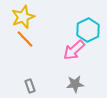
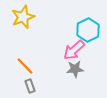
orange line: moved 27 px down
gray star: moved 15 px up
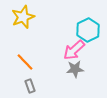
orange line: moved 4 px up
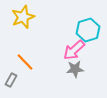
cyan hexagon: rotated 10 degrees clockwise
gray rectangle: moved 19 px left, 6 px up; rotated 48 degrees clockwise
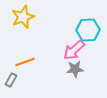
cyan hexagon: rotated 15 degrees clockwise
orange line: rotated 66 degrees counterclockwise
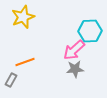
cyan hexagon: moved 2 px right, 1 px down
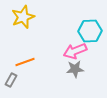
pink arrow: moved 1 px right, 1 px down; rotated 20 degrees clockwise
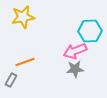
yellow star: rotated 10 degrees clockwise
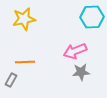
yellow star: moved 1 px right, 2 px down
cyan hexagon: moved 2 px right, 14 px up
orange line: rotated 18 degrees clockwise
gray star: moved 6 px right, 3 px down
